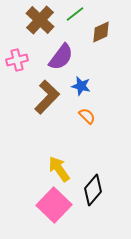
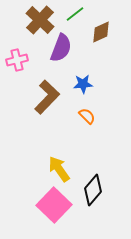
purple semicircle: moved 9 px up; rotated 16 degrees counterclockwise
blue star: moved 2 px right, 2 px up; rotated 18 degrees counterclockwise
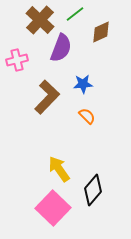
pink square: moved 1 px left, 3 px down
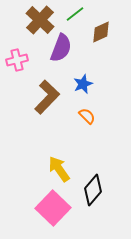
blue star: rotated 18 degrees counterclockwise
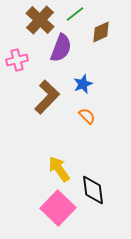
black diamond: rotated 48 degrees counterclockwise
pink square: moved 5 px right
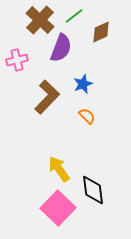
green line: moved 1 px left, 2 px down
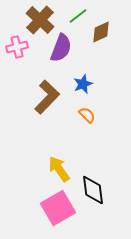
green line: moved 4 px right
pink cross: moved 13 px up
orange semicircle: moved 1 px up
pink square: rotated 16 degrees clockwise
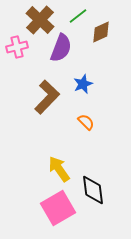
orange semicircle: moved 1 px left, 7 px down
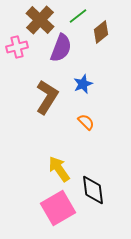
brown diamond: rotated 15 degrees counterclockwise
brown L-shape: rotated 12 degrees counterclockwise
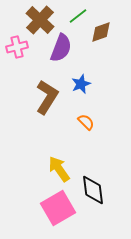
brown diamond: rotated 20 degrees clockwise
blue star: moved 2 px left
